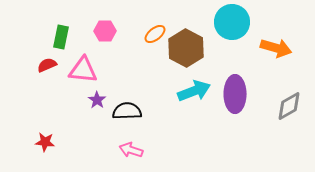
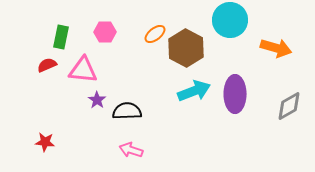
cyan circle: moved 2 px left, 2 px up
pink hexagon: moved 1 px down
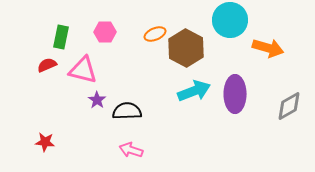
orange ellipse: rotated 15 degrees clockwise
orange arrow: moved 8 px left
pink triangle: rotated 8 degrees clockwise
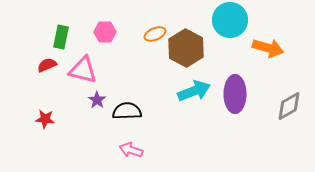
red star: moved 23 px up
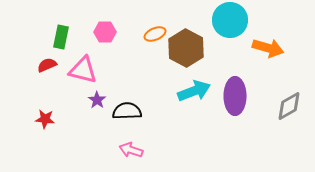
purple ellipse: moved 2 px down
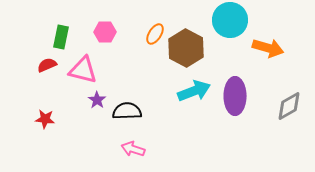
orange ellipse: rotated 35 degrees counterclockwise
pink arrow: moved 2 px right, 1 px up
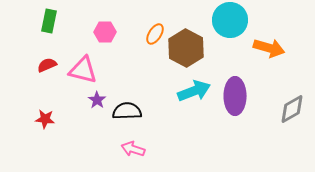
green rectangle: moved 12 px left, 16 px up
orange arrow: moved 1 px right
gray diamond: moved 3 px right, 3 px down
